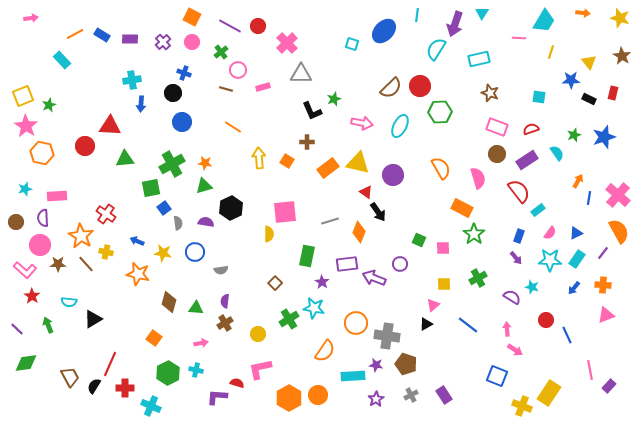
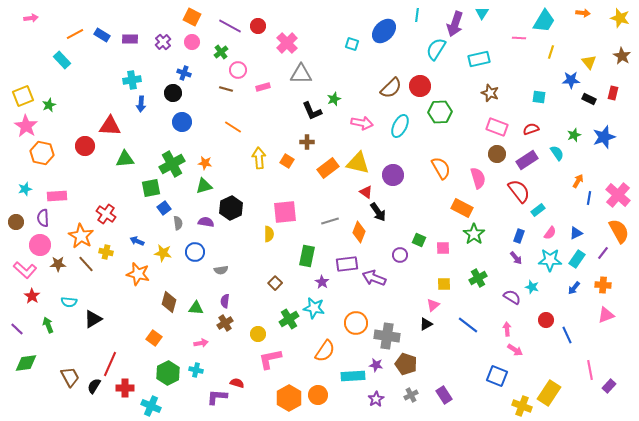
purple circle at (400, 264): moved 9 px up
pink L-shape at (260, 369): moved 10 px right, 10 px up
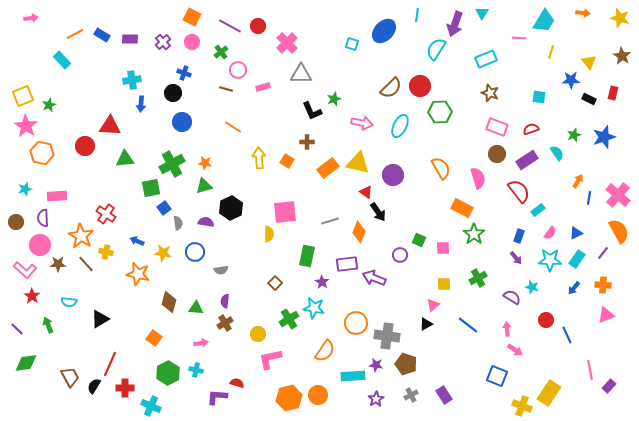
cyan rectangle at (479, 59): moved 7 px right; rotated 10 degrees counterclockwise
black triangle at (93, 319): moved 7 px right
orange hexagon at (289, 398): rotated 15 degrees clockwise
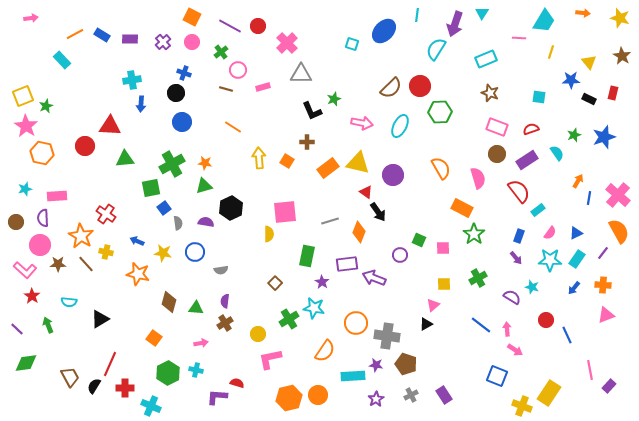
black circle at (173, 93): moved 3 px right
green star at (49, 105): moved 3 px left, 1 px down
blue line at (468, 325): moved 13 px right
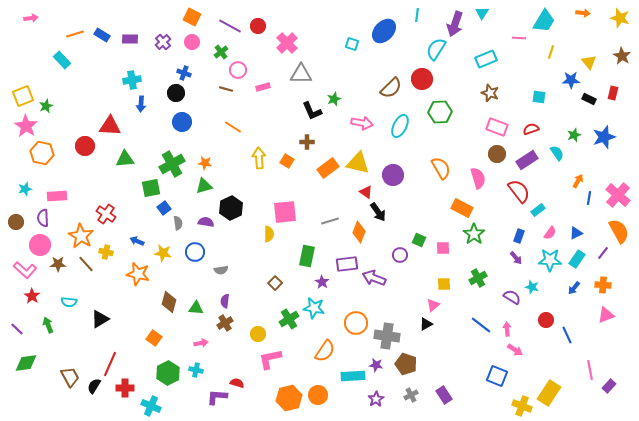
orange line at (75, 34): rotated 12 degrees clockwise
red circle at (420, 86): moved 2 px right, 7 px up
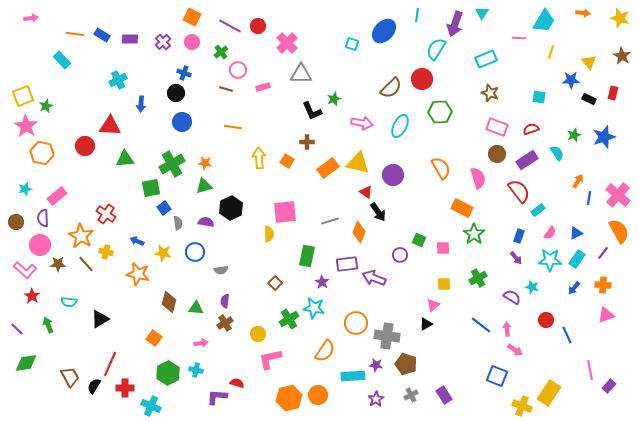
orange line at (75, 34): rotated 24 degrees clockwise
cyan cross at (132, 80): moved 14 px left; rotated 18 degrees counterclockwise
orange line at (233, 127): rotated 24 degrees counterclockwise
pink rectangle at (57, 196): rotated 36 degrees counterclockwise
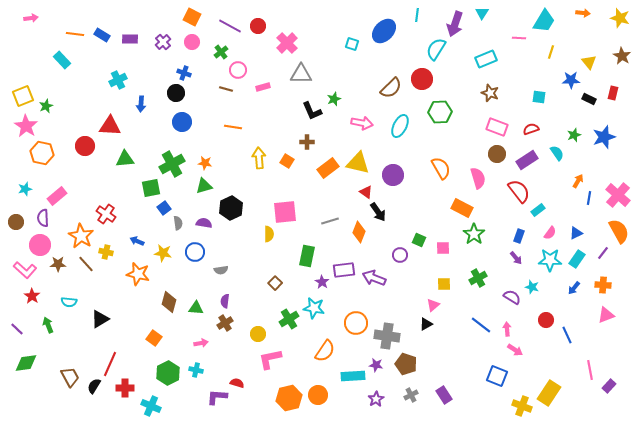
purple semicircle at (206, 222): moved 2 px left, 1 px down
purple rectangle at (347, 264): moved 3 px left, 6 px down
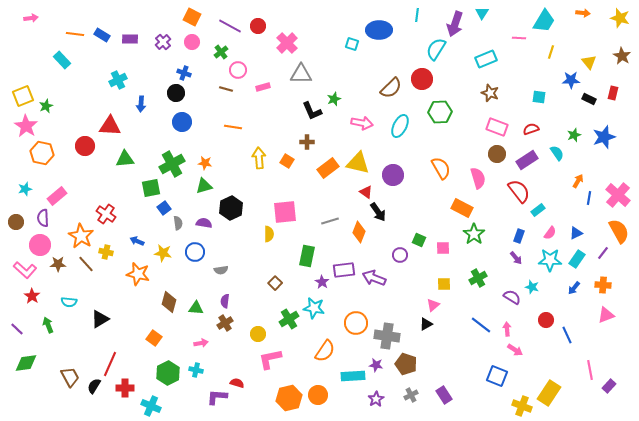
blue ellipse at (384, 31): moved 5 px left, 1 px up; rotated 45 degrees clockwise
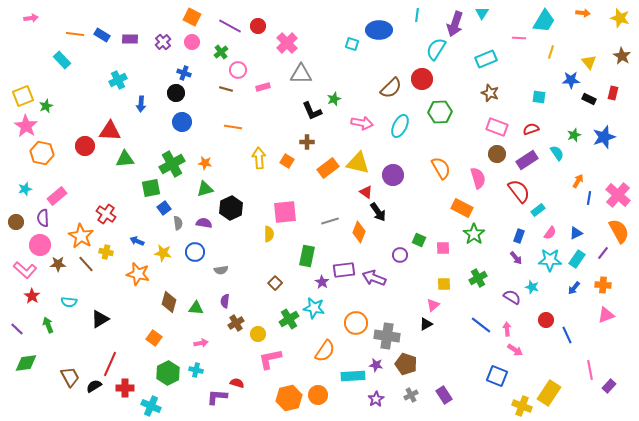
red triangle at (110, 126): moved 5 px down
green triangle at (204, 186): moved 1 px right, 3 px down
brown cross at (225, 323): moved 11 px right
black semicircle at (94, 386): rotated 28 degrees clockwise
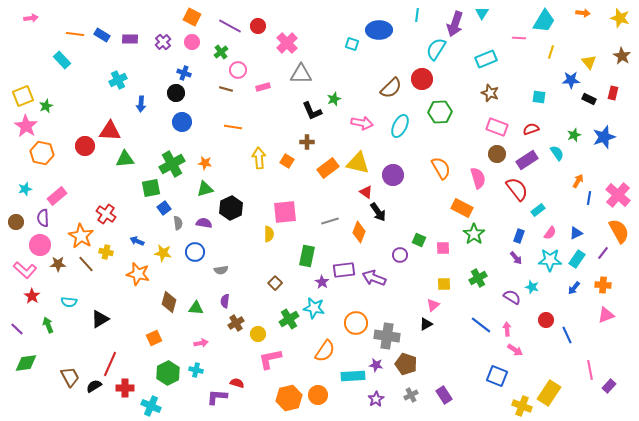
red semicircle at (519, 191): moved 2 px left, 2 px up
orange square at (154, 338): rotated 28 degrees clockwise
